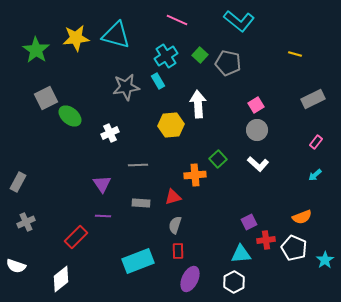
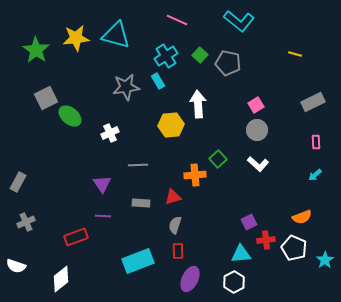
gray rectangle at (313, 99): moved 3 px down
pink rectangle at (316, 142): rotated 40 degrees counterclockwise
red rectangle at (76, 237): rotated 25 degrees clockwise
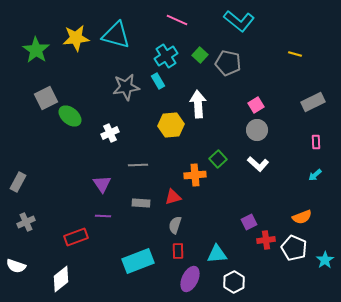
cyan triangle at (241, 254): moved 24 px left
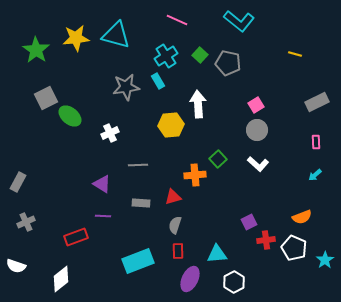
gray rectangle at (313, 102): moved 4 px right
purple triangle at (102, 184): rotated 24 degrees counterclockwise
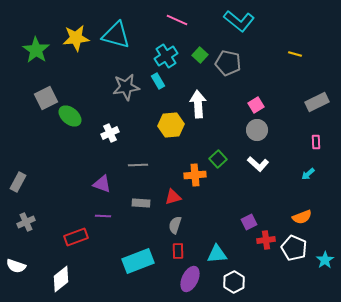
cyan arrow at (315, 175): moved 7 px left, 1 px up
purple triangle at (102, 184): rotated 12 degrees counterclockwise
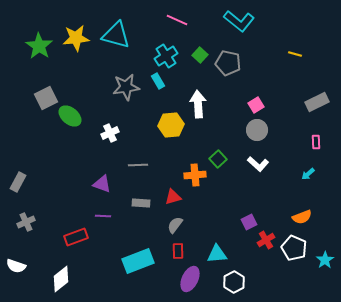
green star at (36, 50): moved 3 px right, 4 px up
gray semicircle at (175, 225): rotated 18 degrees clockwise
red cross at (266, 240): rotated 24 degrees counterclockwise
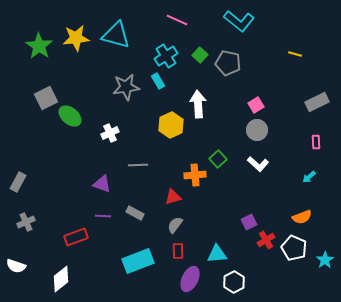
yellow hexagon at (171, 125): rotated 20 degrees counterclockwise
cyan arrow at (308, 174): moved 1 px right, 3 px down
gray rectangle at (141, 203): moved 6 px left, 10 px down; rotated 24 degrees clockwise
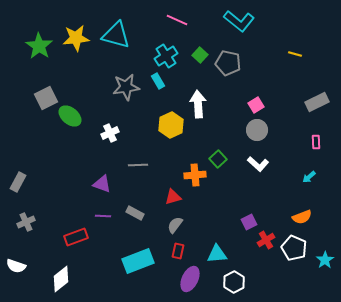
red rectangle at (178, 251): rotated 14 degrees clockwise
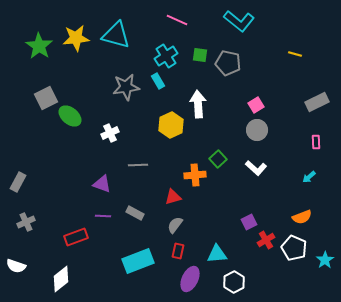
green square at (200, 55): rotated 35 degrees counterclockwise
white L-shape at (258, 164): moved 2 px left, 4 px down
